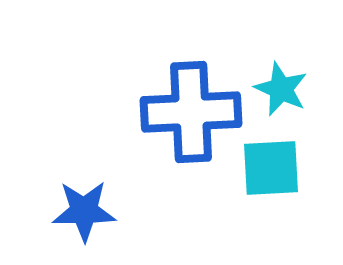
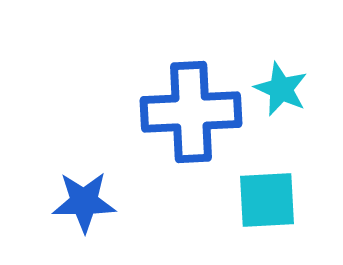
cyan square: moved 4 px left, 32 px down
blue star: moved 9 px up
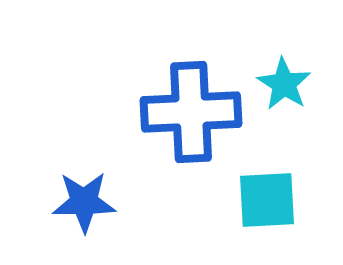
cyan star: moved 3 px right, 5 px up; rotated 8 degrees clockwise
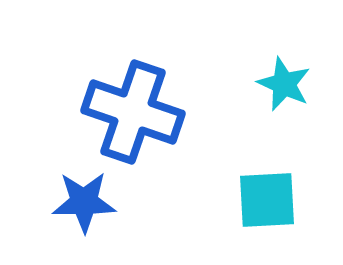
cyan star: rotated 8 degrees counterclockwise
blue cross: moved 58 px left; rotated 22 degrees clockwise
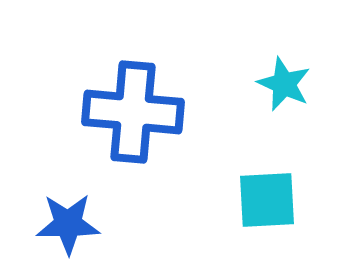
blue cross: rotated 14 degrees counterclockwise
blue star: moved 16 px left, 22 px down
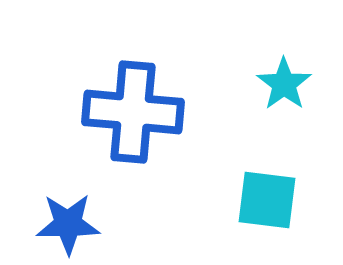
cyan star: rotated 12 degrees clockwise
cyan square: rotated 10 degrees clockwise
